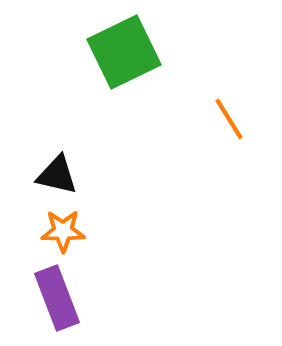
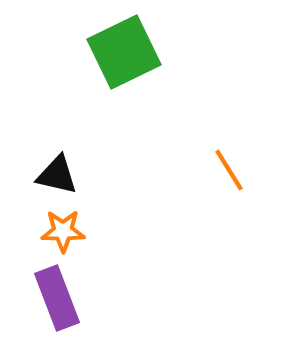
orange line: moved 51 px down
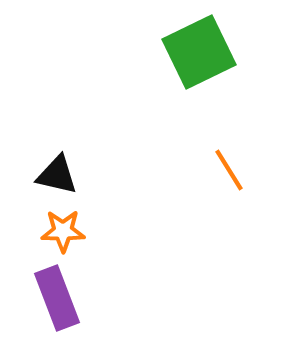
green square: moved 75 px right
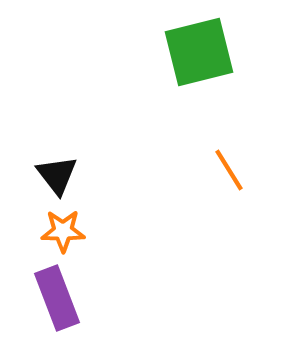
green square: rotated 12 degrees clockwise
black triangle: rotated 39 degrees clockwise
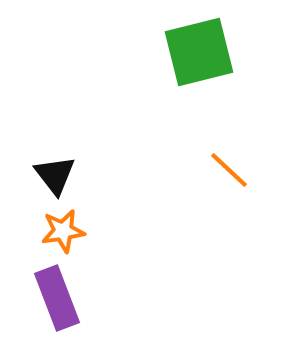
orange line: rotated 15 degrees counterclockwise
black triangle: moved 2 px left
orange star: rotated 9 degrees counterclockwise
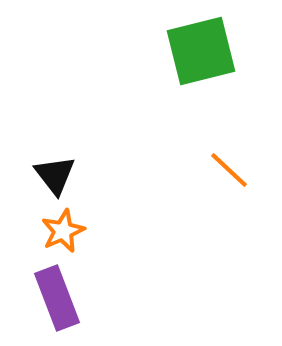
green square: moved 2 px right, 1 px up
orange star: rotated 15 degrees counterclockwise
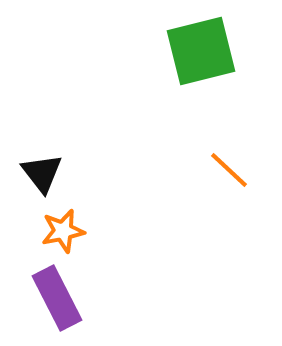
black triangle: moved 13 px left, 2 px up
orange star: rotated 12 degrees clockwise
purple rectangle: rotated 6 degrees counterclockwise
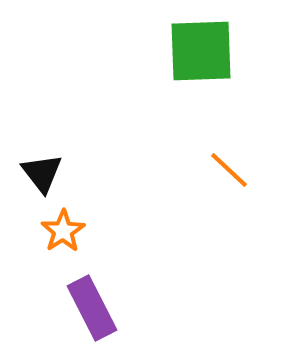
green square: rotated 12 degrees clockwise
orange star: rotated 21 degrees counterclockwise
purple rectangle: moved 35 px right, 10 px down
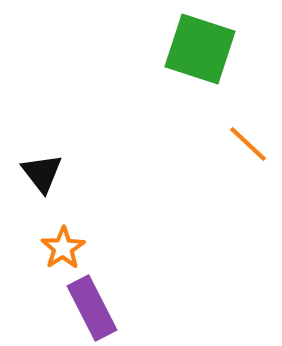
green square: moved 1 px left, 2 px up; rotated 20 degrees clockwise
orange line: moved 19 px right, 26 px up
orange star: moved 17 px down
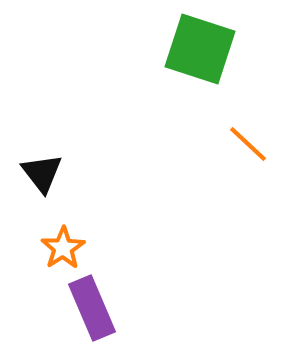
purple rectangle: rotated 4 degrees clockwise
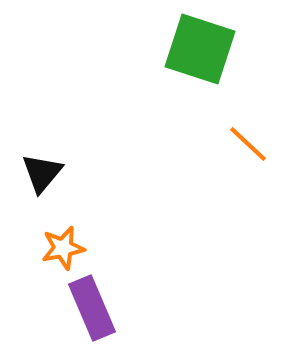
black triangle: rotated 18 degrees clockwise
orange star: rotated 21 degrees clockwise
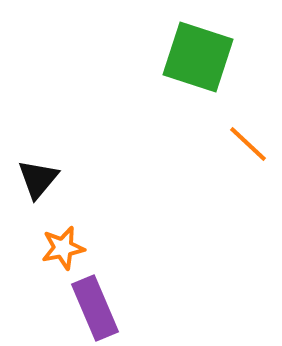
green square: moved 2 px left, 8 px down
black triangle: moved 4 px left, 6 px down
purple rectangle: moved 3 px right
